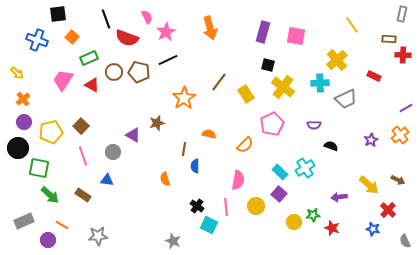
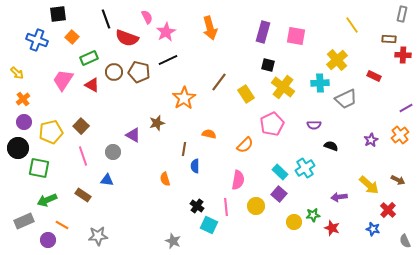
green arrow at (50, 195): moved 3 px left, 5 px down; rotated 114 degrees clockwise
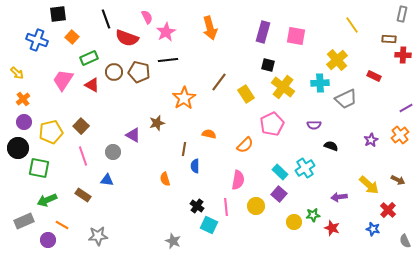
black line at (168, 60): rotated 18 degrees clockwise
